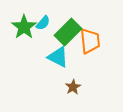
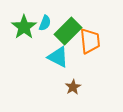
cyan semicircle: moved 2 px right; rotated 21 degrees counterclockwise
green rectangle: moved 1 px up
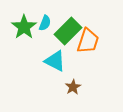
orange trapezoid: moved 2 px left; rotated 24 degrees clockwise
cyan triangle: moved 3 px left, 4 px down
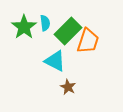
cyan semicircle: rotated 28 degrees counterclockwise
brown star: moved 5 px left; rotated 14 degrees counterclockwise
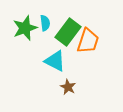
green star: moved 1 px right, 1 px down; rotated 15 degrees clockwise
green rectangle: moved 1 px down; rotated 8 degrees counterclockwise
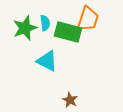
green rectangle: rotated 68 degrees clockwise
orange trapezoid: moved 22 px up
cyan triangle: moved 8 px left
brown star: moved 2 px right, 13 px down
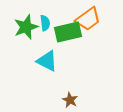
orange trapezoid: rotated 36 degrees clockwise
green star: moved 1 px right, 1 px up
green rectangle: rotated 28 degrees counterclockwise
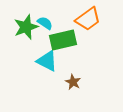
cyan semicircle: rotated 49 degrees counterclockwise
green rectangle: moved 5 px left, 8 px down
brown star: moved 3 px right, 18 px up
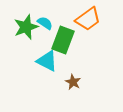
green rectangle: rotated 56 degrees counterclockwise
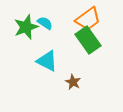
green rectangle: moved 25 px right; rotated 56 degrees counterclockwise
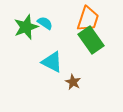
orange trapezoid: rotated 36 degrees counterclockwise
green rectangle: moved 3 px right
cyan triangle: moved 5 px right, 1 px down
